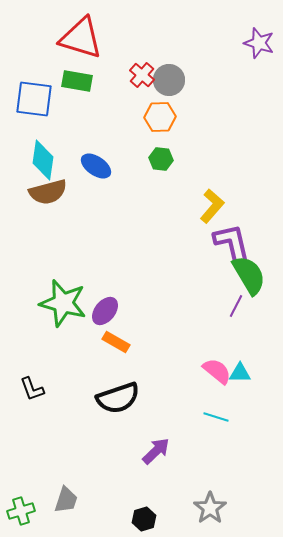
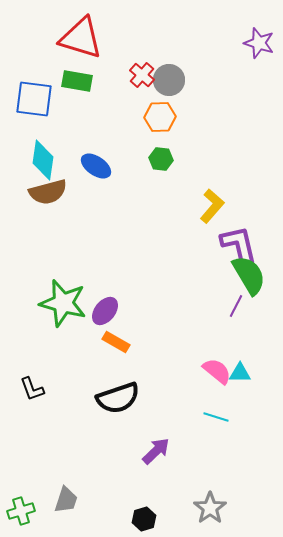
purple L-shape: moved 7 px right, 2 px down
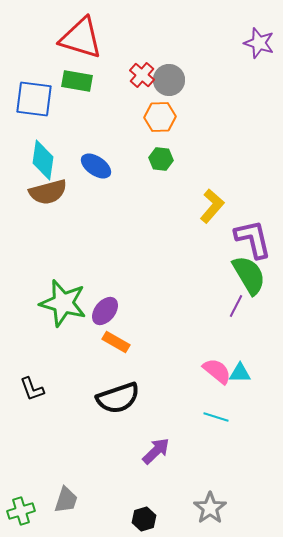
purple L-shape: moved 14 px right, 6 px up
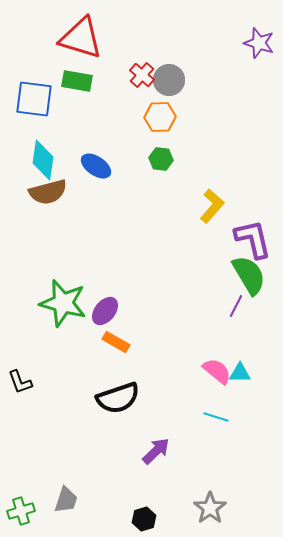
black L-shape: moved 12 px left, 7 px up
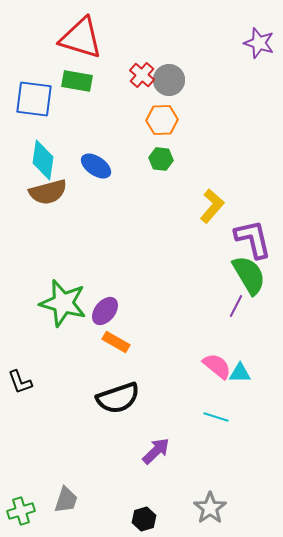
orange hexagon: moved 2 px right, 3 px down
pink semicircle: moved 5 px up
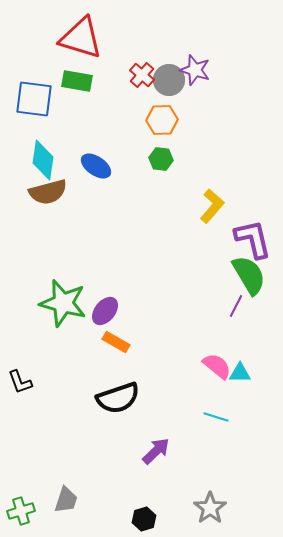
purple star: moved 64 px left, 27 px down
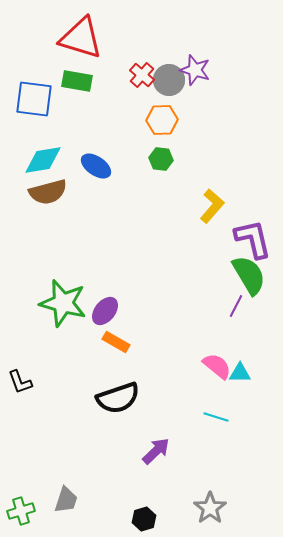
cyan diamond: rotated 72 degrees clockwise
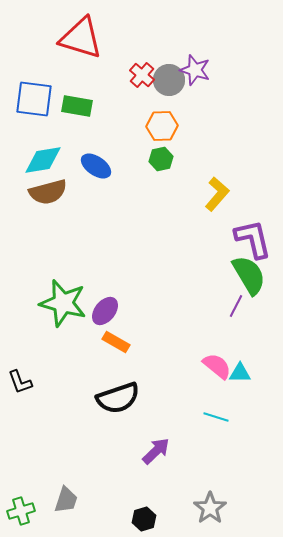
green rectangle: moved 25 px down
orange hexagon: moved 6 px down
green hexagon: rotated 20 degrees counterclockwise
yellow L-shape: moved 5 px right, 12 px up
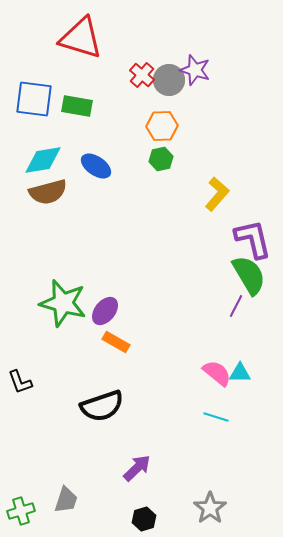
pink semicircle: moved 7 px down
black semicircle: moved 16 px left, 8 px down
purple arrow: moved 19 px left, 17 px down
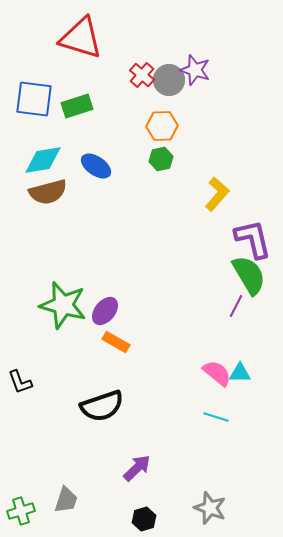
green rectangle: rotated 28 degrees counterclockwise
green star: moved 2 px down
gray star: rotated 16 degrees counterclockwise
